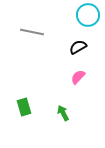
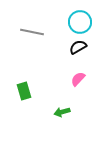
cyan circle: moved 8 px left, 7 px down
pink semicircle: moved 2 px down
green rectangle: moved 16 px up
green arrow: moved 1 px left, 1 px up; rotated 77 degrees counterclockwise
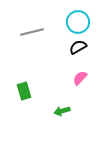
cyan circle: moved 2 px left
gray line: rotated 25 degrees counterclockwise
pink semicircle: moved 2 px right, 1 px up
green arrow: moved 1 px up
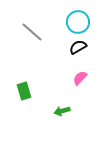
gray line: rotated 55 degrees clockwise
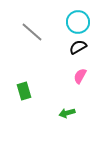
pink semicircle: moved 2 px up; rotated 14 degrees counterclockwise
green arrow: moved 5 px right, 2 px down
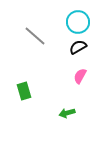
gray line: moved 3 px right, 4 px down
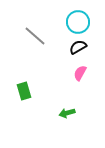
pink semicircle: moved 3 px up
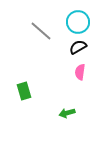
gray line: moved 6 px right, 5 px up
pink semicircle: moved 1 px up; rotated 21 degrees counterclockwise
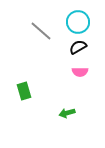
pink semicircle: rotated 98 degrees counterclockwise
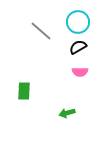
green rectangle: rotated 18 degrees clockwise
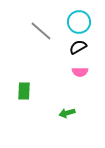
cyan circle: moved 1 px right
